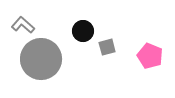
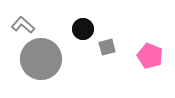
black circle: moved 2 px up
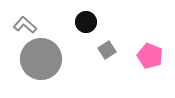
gray L-shape: moved 2 px right
black circle: moved 3 px right, 7 px up
gray square: moved 3 px down; rotated 18 degrees counterclockwise
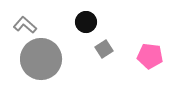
gray square: moved 3 px left, 1 px up
pink pentagon: rotated 15 degrees counterclockwise
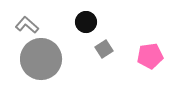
gray L-shape: moved 2 px right
pink pentagon: rotated 15 degrees counterclockwise
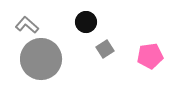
gray square: moved 1 px right
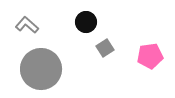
gray square: moved 1 px up
gray circle: moved 10 px down
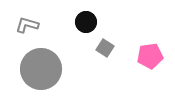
gray L-shape: rotated 25 degrees counterclockwise
gray square: rotated 24 degrees counterclockwise
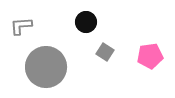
gray L-shape: moved 6 px left, 1 px down; rotated 20 degrees counterclockwise
gray square: moved 4 px down
gray circle: moved 5 px right, 2 px up
